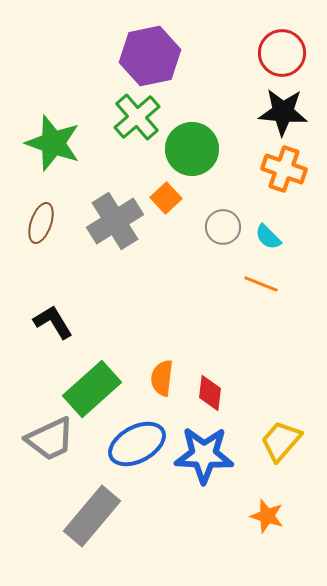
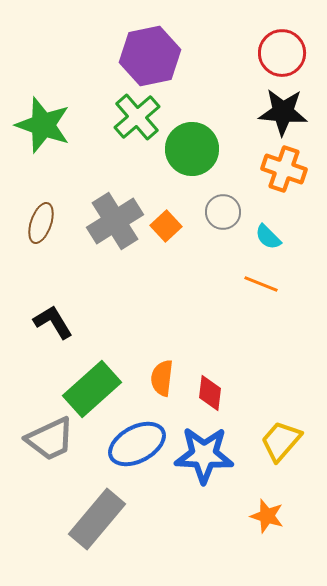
green star: moved 10 px left, 18 px up
orange square: moved 28 px down
gray circle: moved 15 px up
gray rectangle: moved 5 px right, 3 px down
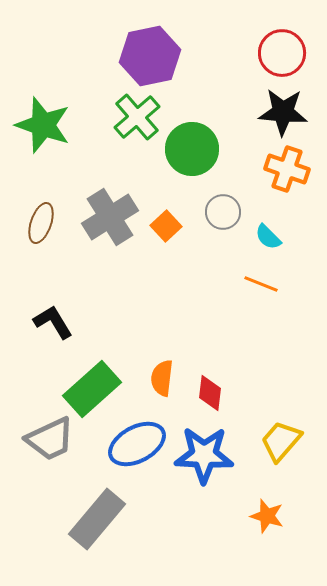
orange cross: moved 3 px right
gray cross: moved 5 px left, 4 px up
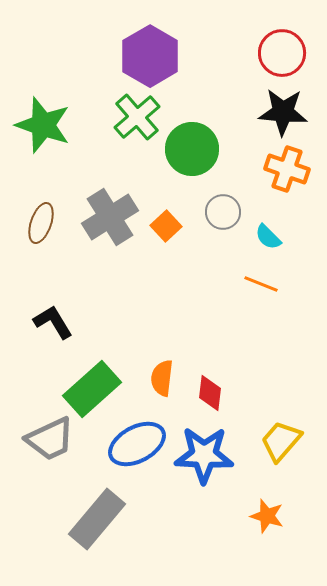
purple hexagon: rotated 18 degrees counterclockwise
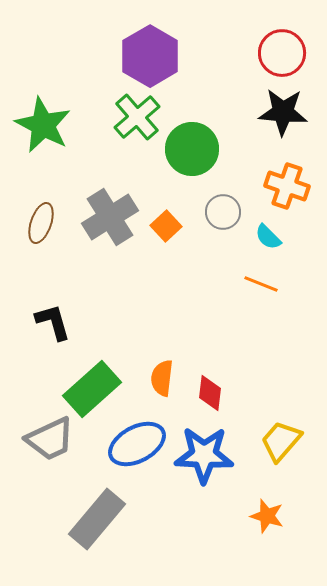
green star: rotated 8 degrees clockwise
orange cross: moved 17 px down
black L-shape: rotated 15 degrees clockwise
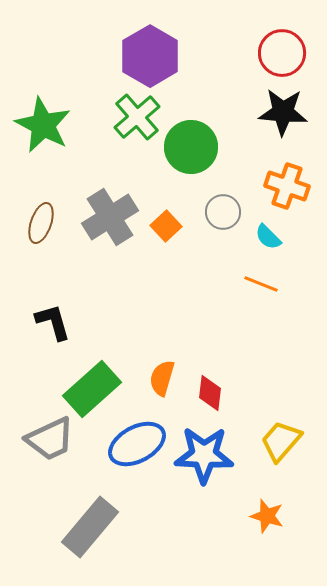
green circle: moved 1 px left, 2 px up
orange semicircle: rotated 9 degrees clockwise
gray rectangle: moved 7 px left, 8 px down
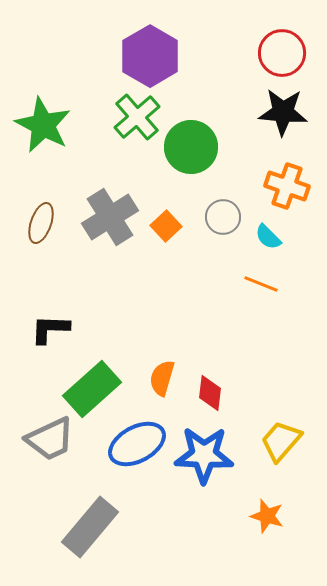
gray circle: moved 5 px down
black L-shape: moved 3 px left, 7 px down; rotated 72 degrees counterclockwise
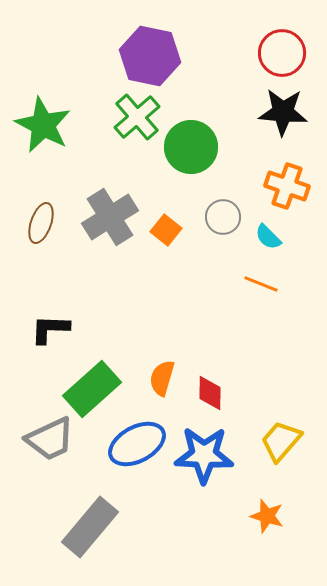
purple hexagon: rotated 18 degrees counterclockwise
orange square: moved 4 px down; rotated 8 degrees counterclockwise
red diamond: rotated 6 degrees counterclockwise
